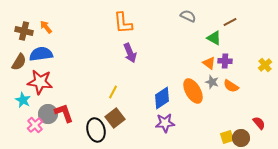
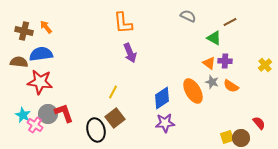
brown semicircle: rotated 114 degrees counterclockwise
cyan star: moved 15 px down
pink cross: rotated 14 degrees counterclockwise
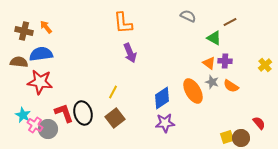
gray circle: moved 15 px down
black ellipse: moved 13 px left, 17 px up
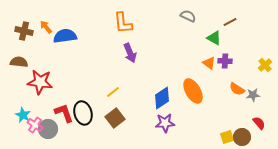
blue semicircle: moved 24 px right, 18 px up
gray star: moved 41 px right, 13 px down; rotated 24 degrees counterclockwise
orange semicircle: moved 6 px right, 3 px down
yellow line: rotated 24 degrees clockwise
brown circle: moved 1 px right, 1 px up
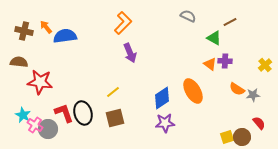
orange L-shape: rotated 130 degrees counterclockwise
orange triangle: moved 1 px right, 1 px down
brown square: rotated 24 degrees clockwise
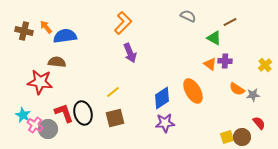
brown semicircle: moved 38 px right
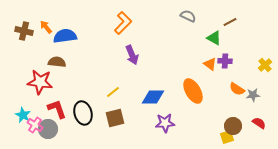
purple arrow: moved 2 px right, 2 px down
blue diamond: moved 9 px left, 1 px up; rotated 35 degrees clockwise
red L-shape: moved 7 px left, 4 px up
red semicircle: rotated 16 degrees counterclockwise
brown circle: moved 9 px left, 11 px up
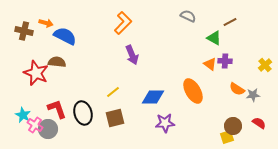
orange arrow: moved 4 px up; rotated 144 degrees clockwise
blue semicircle: rotated 35 degrees clockwise
red star: moved 4 px left, 9 px up; rotated 15 degrees clockwise
